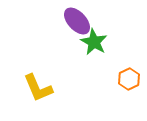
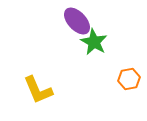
orange hexagon: rotated 15 degrees clockwise
yellow L-shape: moved 2 px down
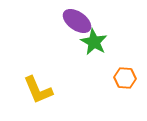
purple ellipse: rotated 12 degrees counterclockwise
orange hexagon: moved 4 px left, 1 px up; rotated 15 degrees clockwise
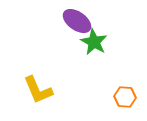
orange hexagon: moved 19 px down
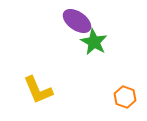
orange hexagon: rotated 15 degrees clockwise
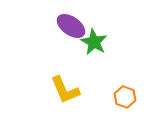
purple ellipse: moved 6 px left, 5 px down
yellow L-shape: moved 27 px right
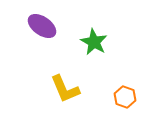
purple ellipse: moved 29 px left
yellow L-shape: moved 1 px up
